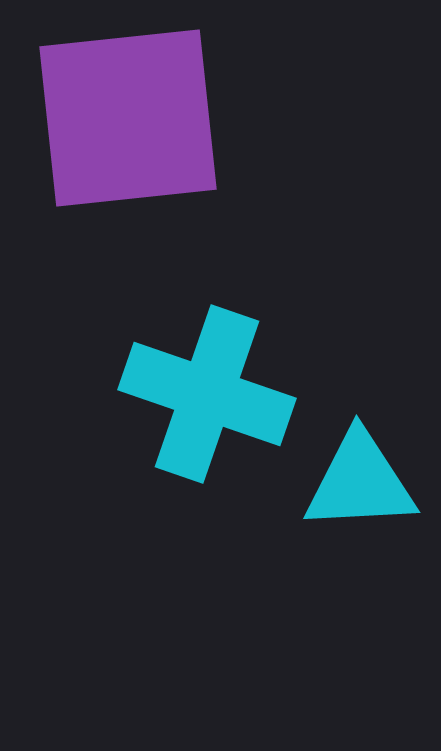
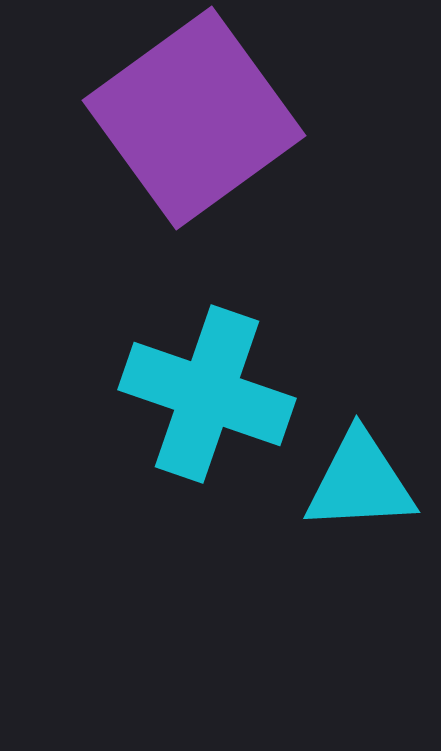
purple square: moved 66 px right; rotated 30 degrees counterclockwise
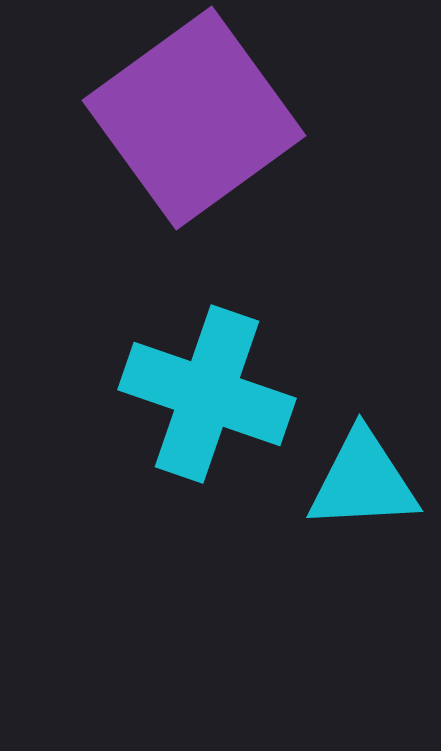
cyan triangle: moved 3 px right, 1 px up
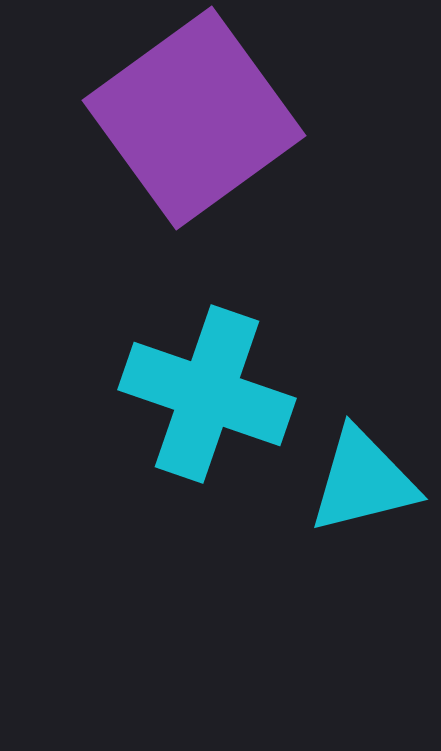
cyan triangle: rotated 11 degrees counterclockwise
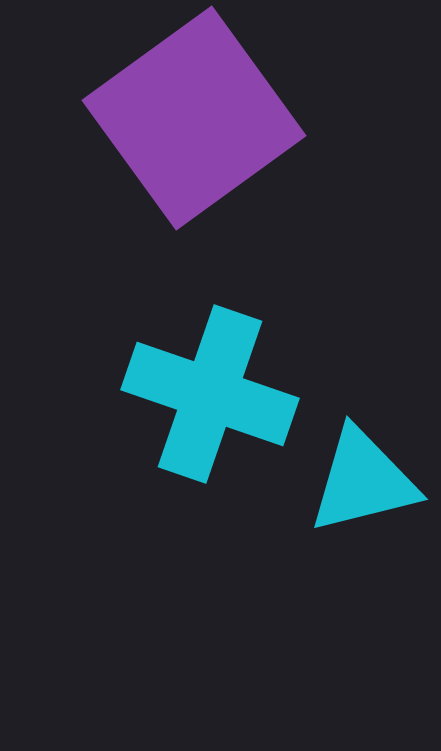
cyan cross: moved 3 px right
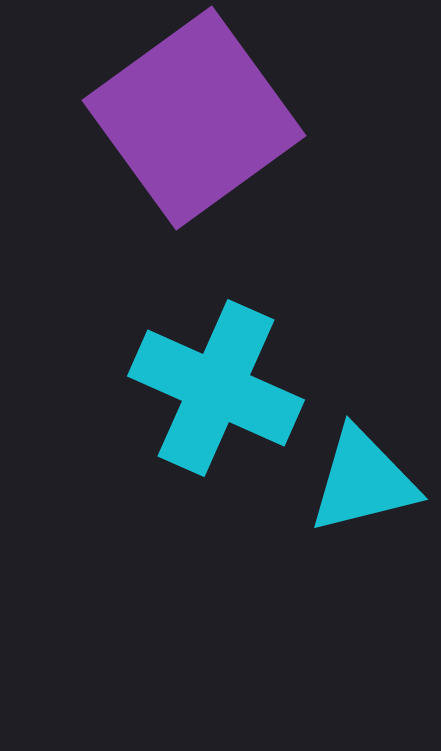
cyan cross: moved 6 px right, 6 px up; rotated 5 degrees clockwise
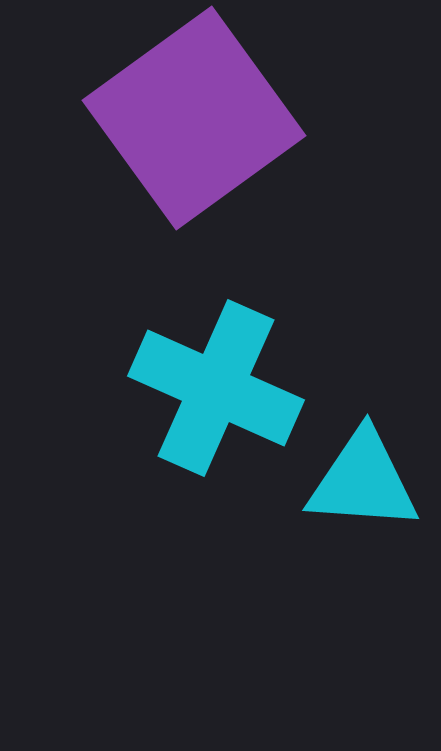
cyan triangle: rotated 18 degrees clockwise
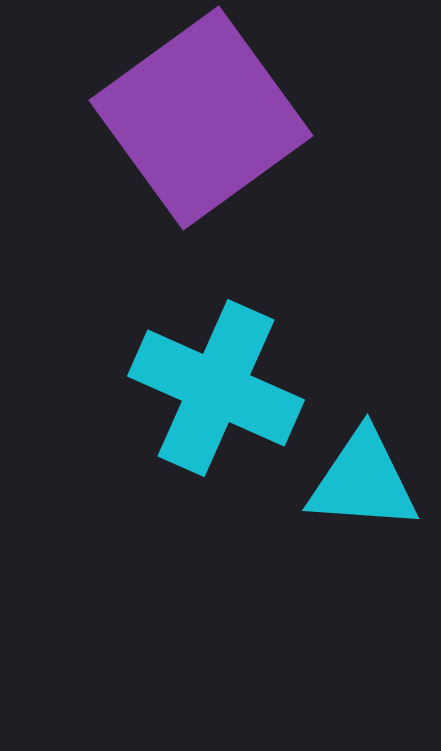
purple square: moved 7 px right
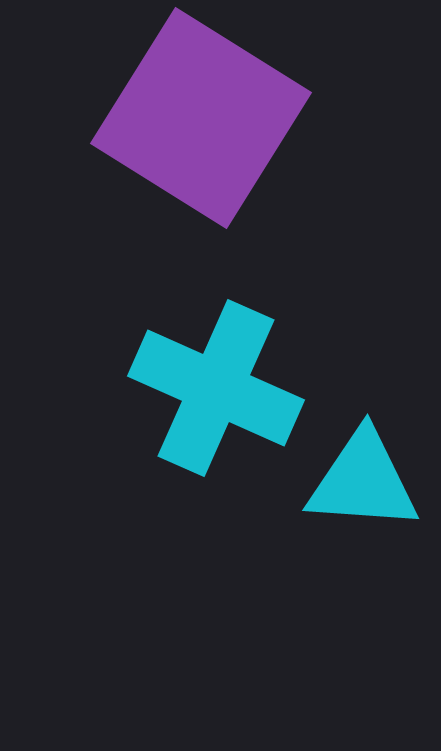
purple square: rotated 22 degrees counterclockwise
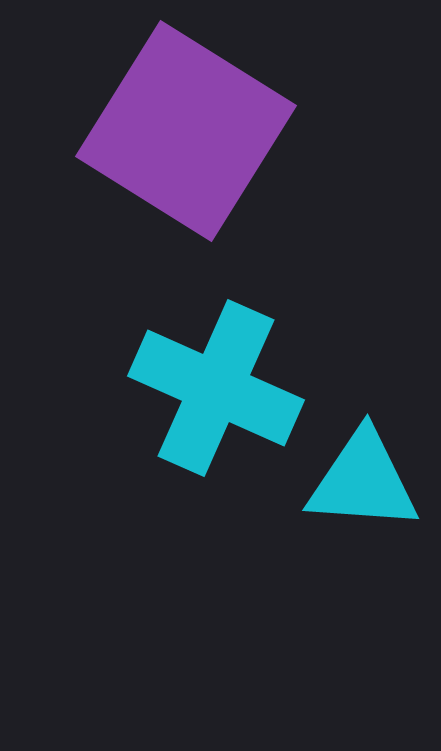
purple square: moved 15 px left, 13 px down
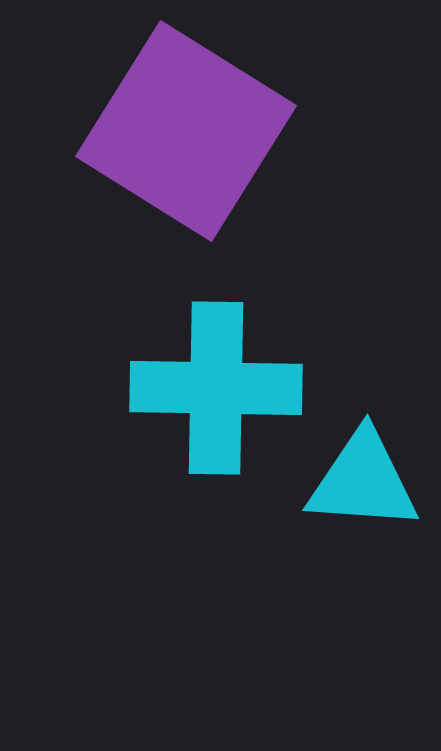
cyan cross: rotated 23 degrees counterclockwise
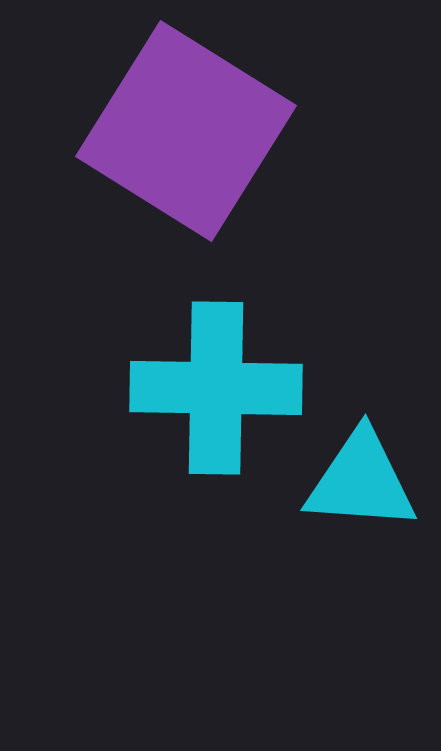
cyan triangle: moved 2 px left
